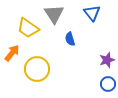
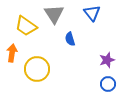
yellow trapezoid: moved 2 px left, 2 px up
orange arrow: rotated 30 degrees counterclockwise
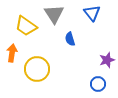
blue circle: moved 10 px left
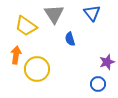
orange arrow: moved 4 px right, 2 px down
purple star: moved 2 px down
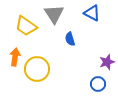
blue triangle: rotated 24 degrees counterclockwise
orange arrow: moved 1 px left, 2 px down
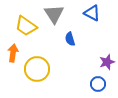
orange arrow: moved 2 px left, 4 px up
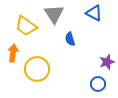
blue triangle: moved 2 px right
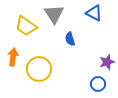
orange arrow: moved 4 px down
yellow circle: moved 2 px right
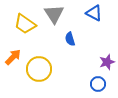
yellow trapezoid: moved 1 px left, 2 px up
orange arrow: rotated 36 degrees clockwise
